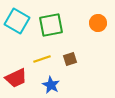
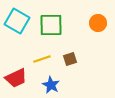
green square: rotated 10 degrees clockwise
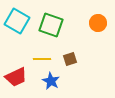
green square: rotated 20 degrees clockwise
yellow line: rotated 18 degrees clockwise
red trapezoid: moved 1 px up
blue star: moved 4 px up
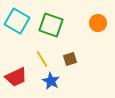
yellow line: rotated 60 degrees clockwise
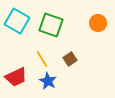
brown square: rotated 16 degrees counterclockwise
blue star: moved 3 px left
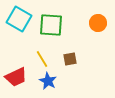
cyan square: moved 2 px right, 2 px up
green square: rotated 15 degrees counterclockwise
brown square: rotated 24 degrees clockwise
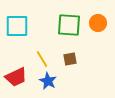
cyan square: moved 2 px left, 7 px down; rotated 30 degrees counterclockwise
green square: moved 18 px right
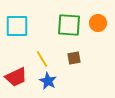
brown square: moved 4 px right, 1 px up
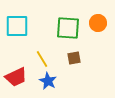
green square: moved 1 px left, 3 px down
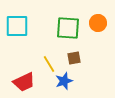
yellow line: moved 7 px right, 5 px down
red trapezoid: moved 8 px right, 5 px down
blue star: moved 16 px right; rotated 24 degrees clockwise
